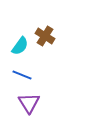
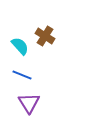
cyan semicircle: rotated 78 degrees counterclockwise
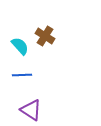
blue line: rotated 24 degrees counterclockwise
purple triangle: moved 2 px right, 7 px down; rotated 25 degrees counterclockwise
